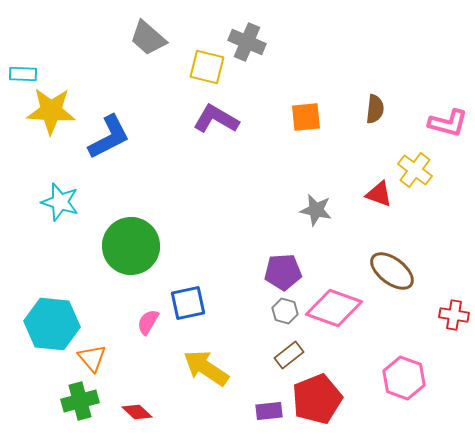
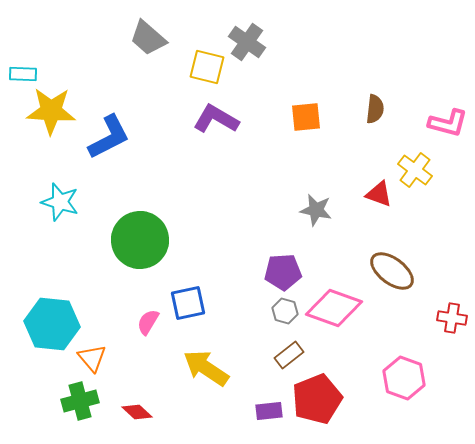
gray cross: rotated 12 degrees clockwise
green circle: moved 9 px right, 6 px up
red cross: moved 2 px left, 3 px down
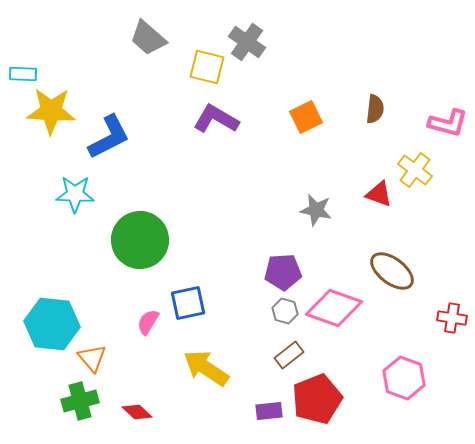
orange square: rotated 20 degrees counterclockwise
cyan star: moved 15 px right, 8 px up; rotated 15 degrees counterclockwise
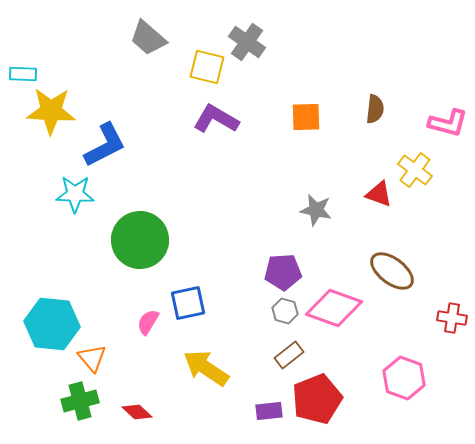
orange square: rotated 24 degrees clockwise
blue L-shape: moved 4 px left, 8 px down
